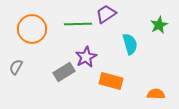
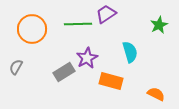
cyan semicircle: moved 8 px down
purple star: moved 1 px right, 1 px down
orange semicircle: rotated 24 degrees clockwise
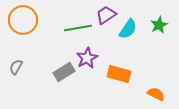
purple trapezoid: moved 1 px down
green line: moved 4 px down; rotated 8 degrees counterclockwise
orange circle: moved 9 px left, 9 px up
cyan semicircle: moved 2 px left, 23 px up; rotated 50 degrees clockwise
orange rectangle: moved 8 px right, 7 px up
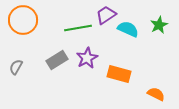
cyan semicircle: rotated 100 degrees counterclockwise
gray rectangle: moved 7 px left, 12 px up
